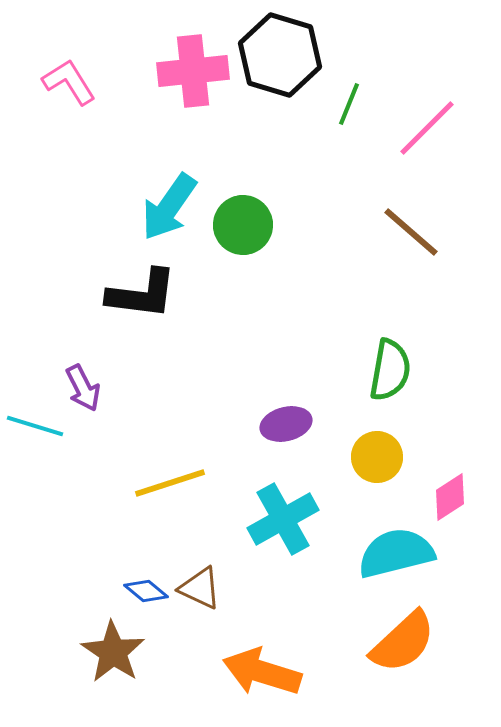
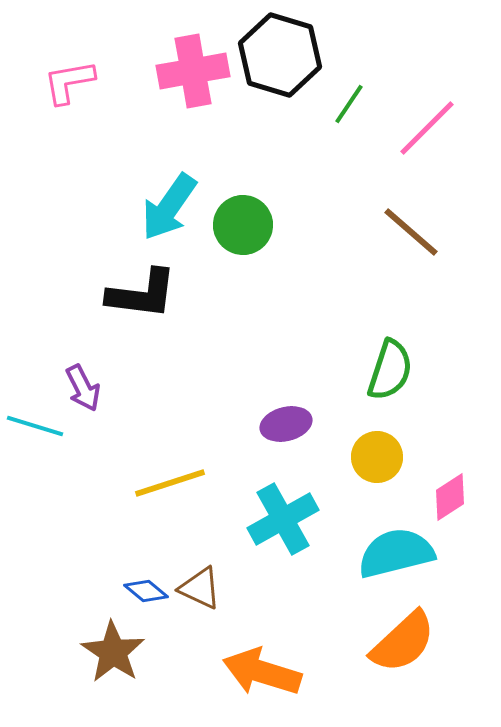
pink cross: rotated 4 degrees counterclockwise
pink L-shape: rotated 68 degrees counterclockwise
green line: rotated 12 degrees clockwise
green semicircle: rotated 8 degrees clockwise
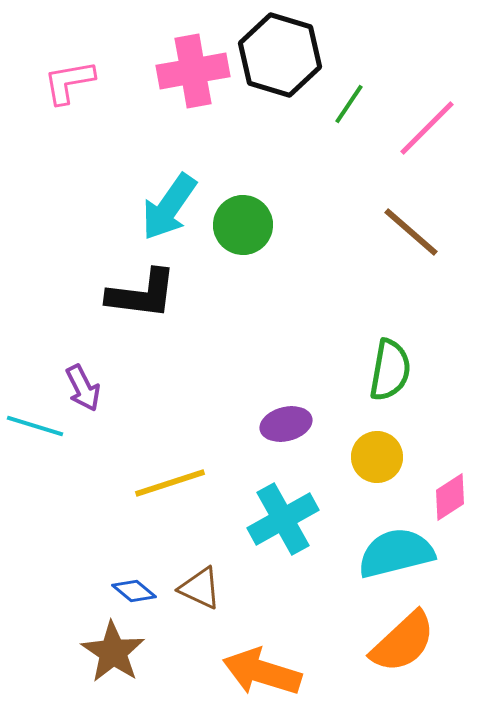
green semicircle: rotated 8 degrees counterclockwise
blue diamond: moved 12 px left
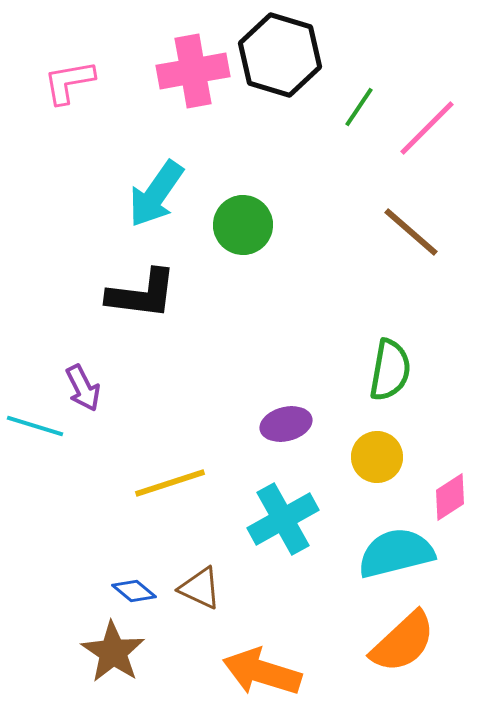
green line: moved 10 px right, 3 px down
cyan arrow: moved 13 px left, 13 px up
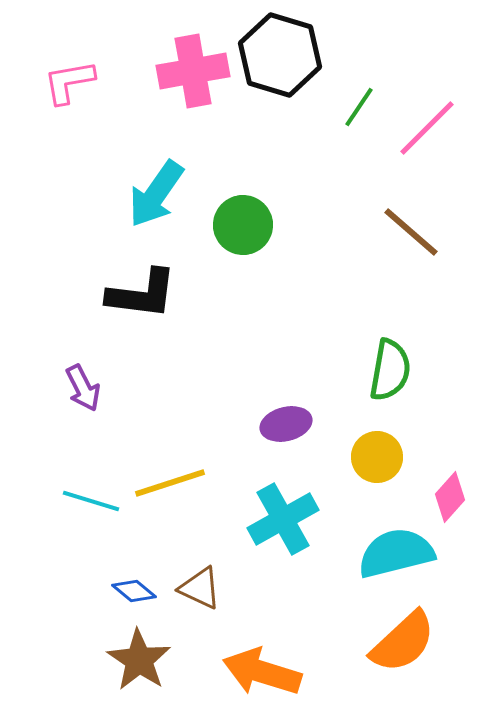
cyan line: moved 56 px right, 75 px down
pink diamond: rotated 15 degrees counterclockwise
brown star: moved 26 px right, 8 px down
